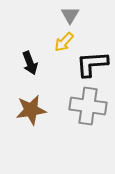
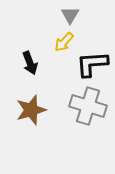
gray cross: rotated 9 degrees clockwise
brown star: rotated 8 degrees counterclockwise
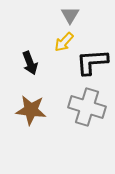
black L-shape: moved 2 px up
gray cross: moved 1 px left, 1 px down
brown star: rotated 24 degrees clockwise
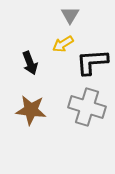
yellow arrow: moved 1 px left, 2 px down; rotated 15 degrees clockwise
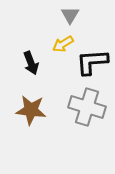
black arrow: moved 1 px right
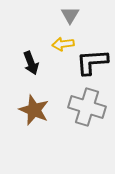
yellow arrow: rotated 25 degrees clockwise
brown star: moved 3 px right; rotated 16 degrees clockwise
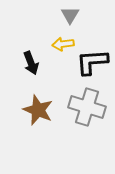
brown star: moved 4 px right
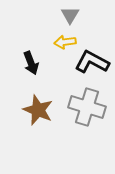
yellow arrow: moved 2 px right, 2 px up
black L-shape: rotated 32 degrees clockwise
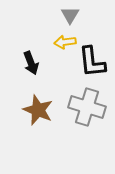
black L-shape: rotated 124 degrees counterclockwise
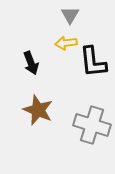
yellow arrow: moved 1 px right, 1 px down
black L-shape: moved 1 px right
gray cross: moved 5 px right, 18 px down
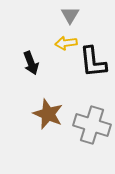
brown star: moved 10 px right, 4 px down
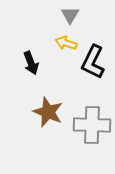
yellow arrow: rotated 25 degrees clockwise
black L-shape: rotated 32 degrees clockwise
brown star: moved 2 px up
gray cross: rotated 15 degrees counterclockwise
